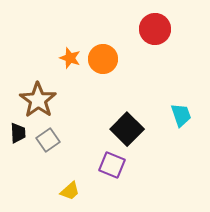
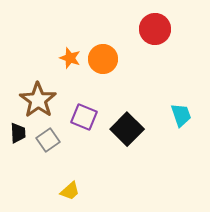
purple square: moved 28 px left, 48 px up
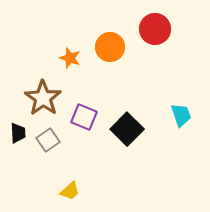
orange circle: moved 7 px right, 12 px up
brown star: moved 5 px right, 2 px up
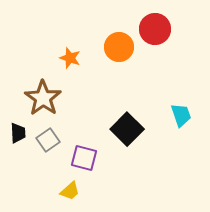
orange circle: moved 9 px right
purple square: moved 41 px down; rotated 8 degrees counterclockwise
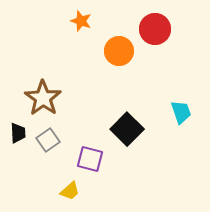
orange circle: moved 4 px down
orange star: moved 11 px right, 37 px up
cyan trapezoid: moved 3 px up
purple square: moved 6 px right, 1 px down
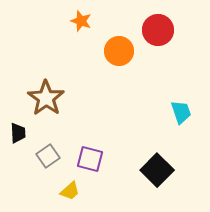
red circle: moved 3 px right, 1 px down
brown star: moved 3 px right
black square: moved 30 px right, 41 px down
gray square: moved 16 px down
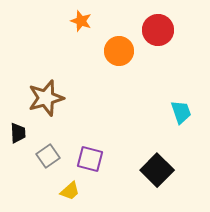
brown star: rotated 21 degrees clockwise
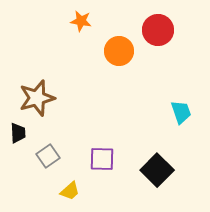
orange star: rotated 10 degrees counterclockwise
brown star: moved 9 px left
purple square: moved 12 px right; rotated 12 degrees counterclockwise
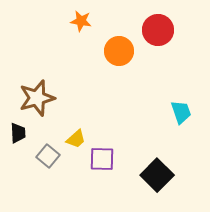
gray square: rotated 15 degrees counterclockwise
black square: moved 5 px down
yellow trapezoid: moved 6 px right, 52 px up
